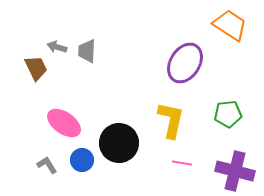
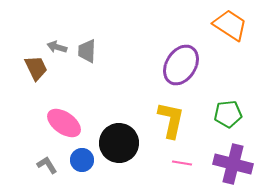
purple ellipse: moved 4 px left, 2 px down
purple cross: moved 2 px left, 7 px up
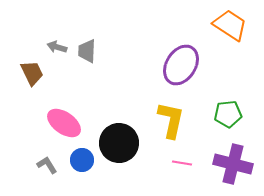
brown trapezoid: moved 4 px left, 5 px down
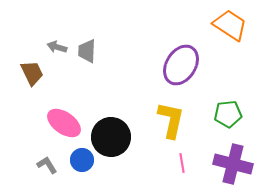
black circle: moved 8 px left, 6 px up
pink line: rotated 72 degrees clockwise
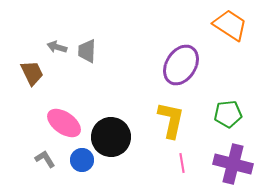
gray L-shape: moved 2 px left, 6 px up
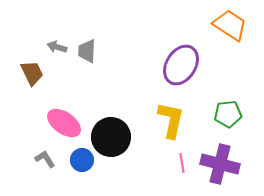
purple cross: moved 13 px left
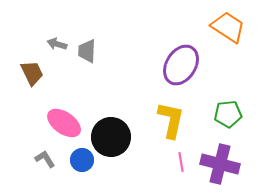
orange trapezoid: moved 2 px left, 2 px down
gray arrow: moved 3 px up
pink line: moved 1 px left, 1 px up
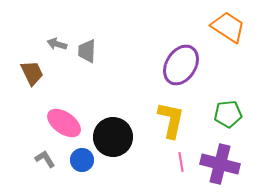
black circle: moved 2 px right
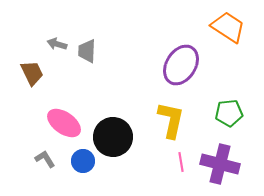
green pentagon: moved 1 px right, 1 px up
blue circle: moved 1 px right, 1 px down
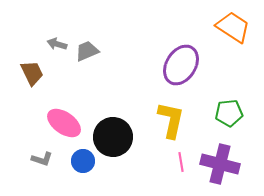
orange trapezoid: moved 5 px right
gray trapezoid: rotated 65 degrees clockwise
gray L-shape: moved 3 px left; rotated 140 degrees clockwise
